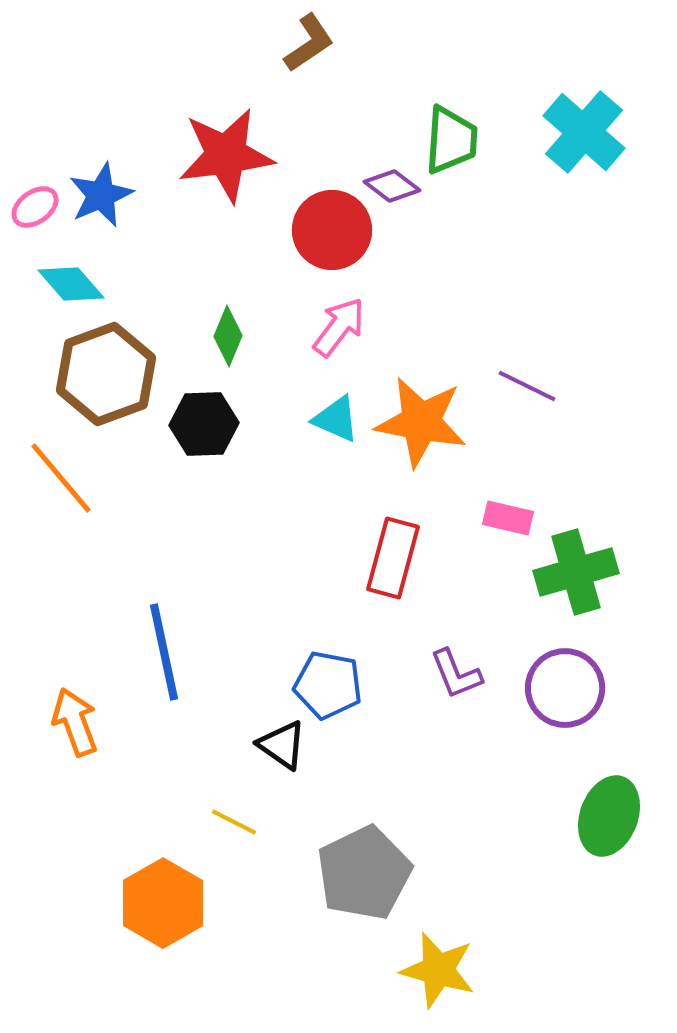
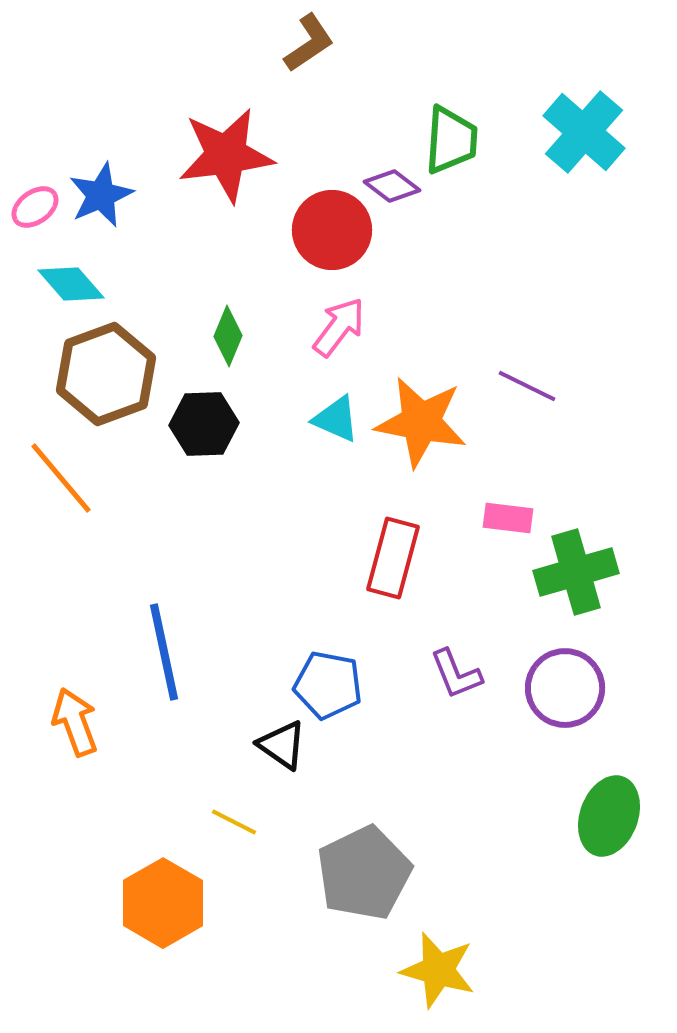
pink rectangle: rotated 6 degrees counterclockwise
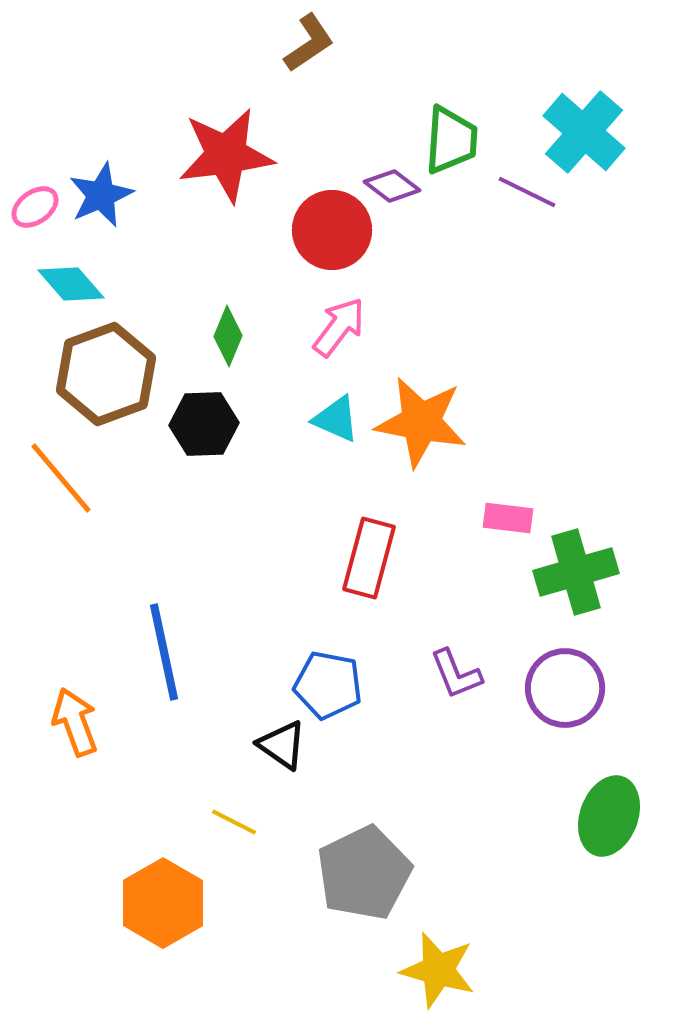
purple line: moved 194 px up
red rectangle: moved 24 px left
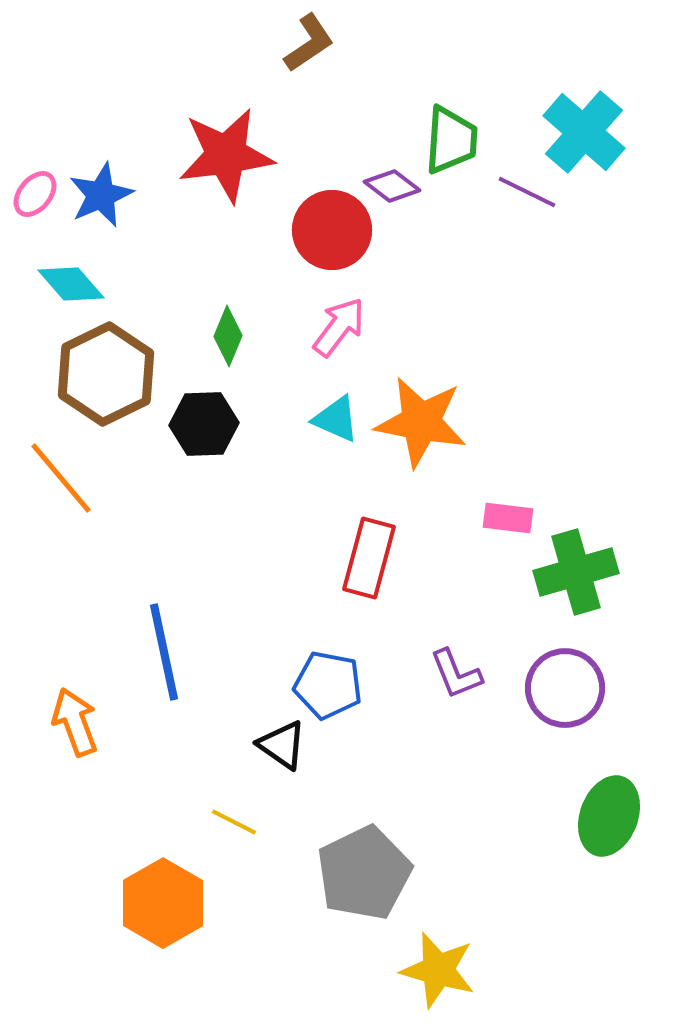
pink ellipse: moved 13 px up; rotated 15 degrees counterclockwise
brown hexagon: rotated 6 degrees counterclockwise
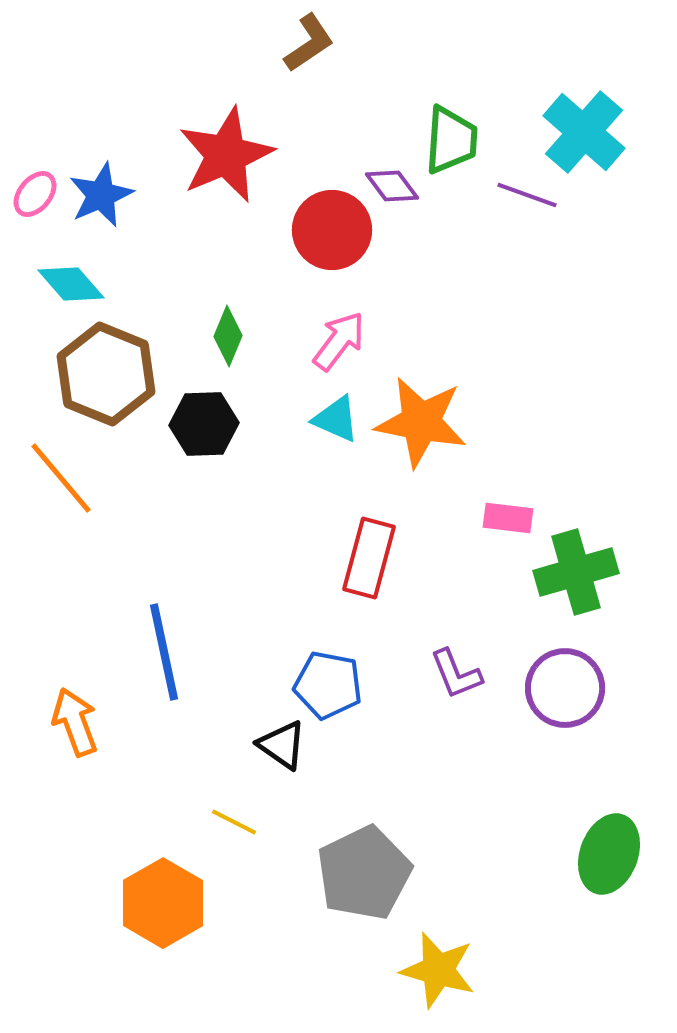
red star: rotated 16 degrees counterclockwise
purple diamond: rotated 16 degrees clockwise
purple line: moved 3 px down; rotated 6 degrees counterclockwise
pink arrow: moved 14 px down
brown hexagon: rotated 12 degrees counterclockwise
green ellipse: moved 38 px down
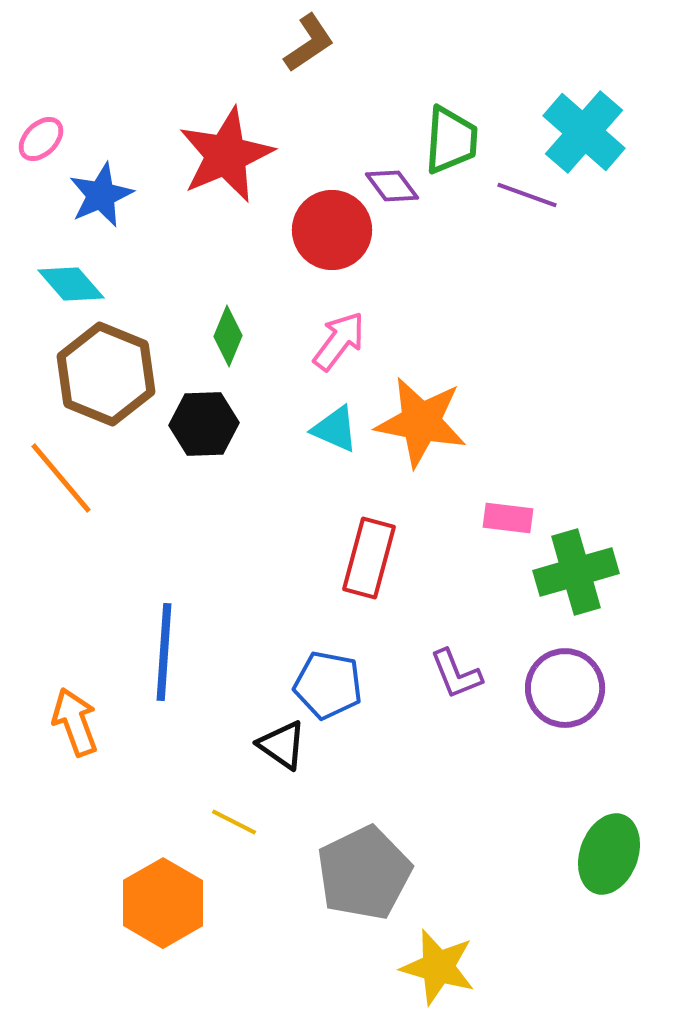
pink ellipse: moved 6 px right, 55 px up; rotated 6 degrees clockwise
cyan triangle: moved 1 px left, 10 px down
blue line: rotated 16 degrees clockwise
yellow star: moved 3 px up
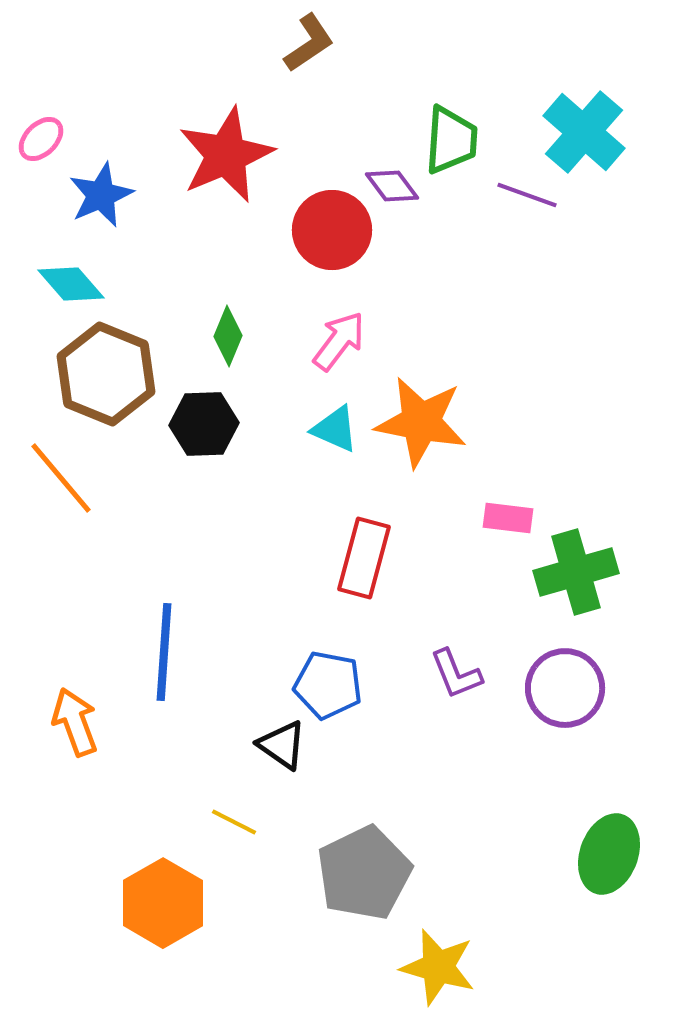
red rectangle: moved 5 px left
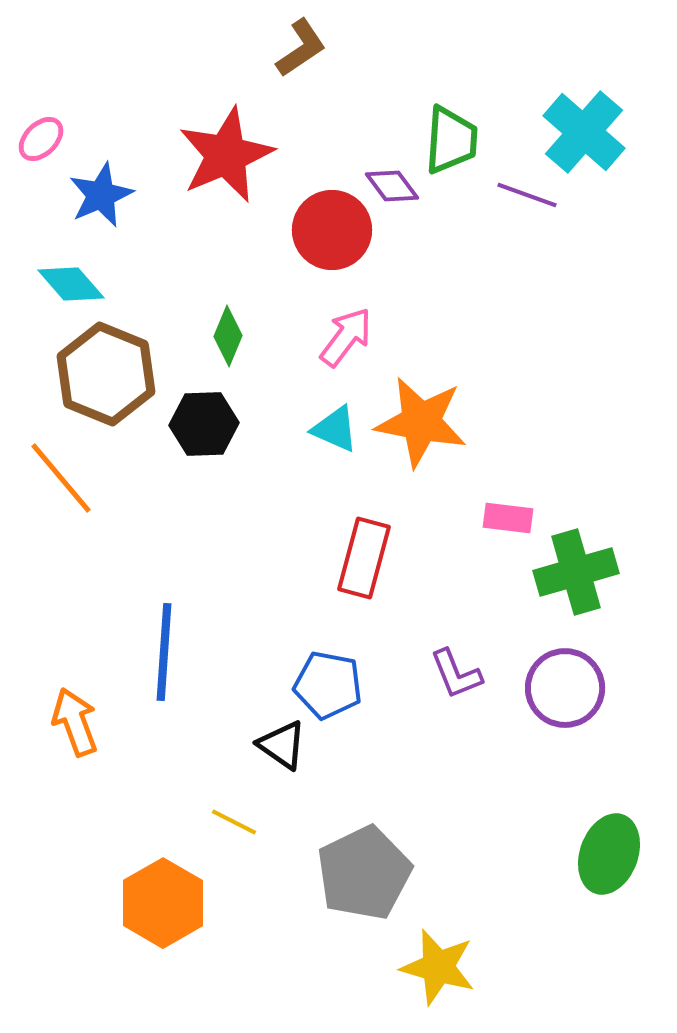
brown L-shape: moved 8 px left, 5 px down
pink arrow: moved 7 px right, 4 px up
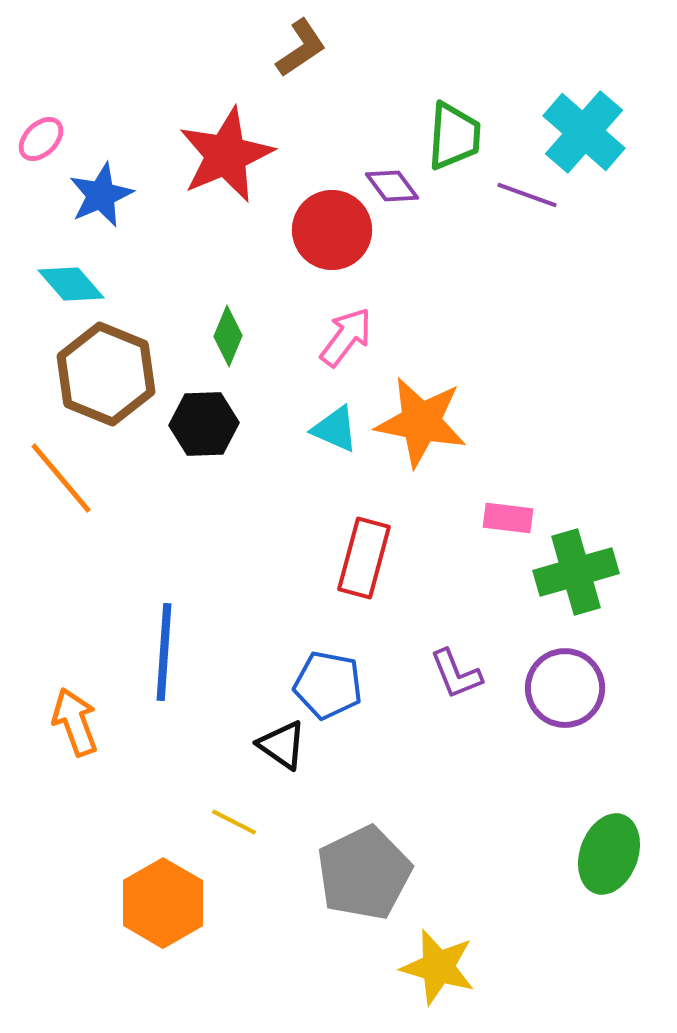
green trapezoid: moved 3 px right, 4 px up
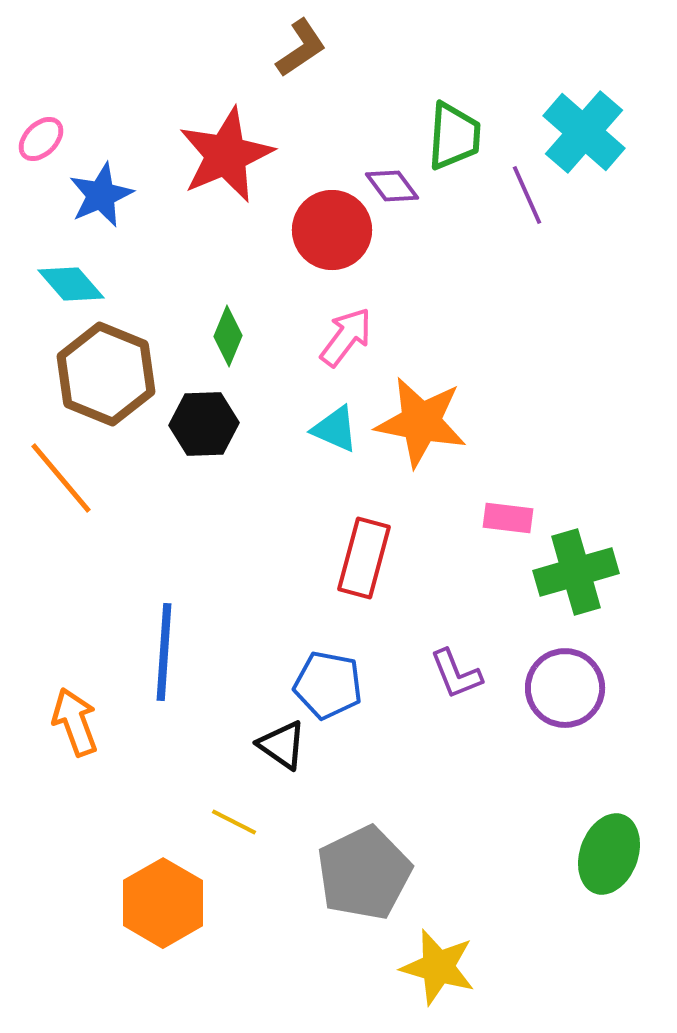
purple line: rotated 46 degrees clockwise
